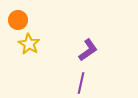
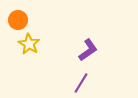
purple line: rotated 20 degrees clockwise
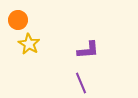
purple L-shape: rotated 30 degrees clockwise
purple line: rotated 55 degrees counterclockwise
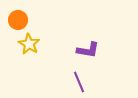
purple L-shape: rotated 15 degrees clockwise
purple line: moved 2 px left, 1 px up
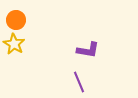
orange circle: moved 2 px left
yellow star: moved 15 px left
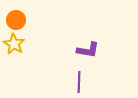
purple line: rotated 25 degrees clockwise
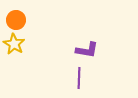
purple L-shape: moved 1 px left
purple line: moved 4 px up
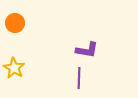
orange circle: moved 1 px left, 3 px down
yellow star: moved 24 px down
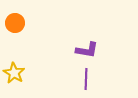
yellow star: moved 5 px down
purple line: moved 7 px right, 1 px down
